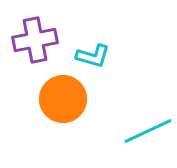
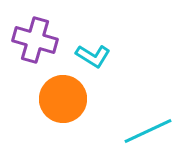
purple cross: rotated 27 degrees clockwise
cyan L-shape: rotated 16 degrees clockwise
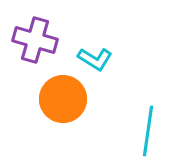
cyan L-shape: moved 2 px right, 3 px down
cyan line: rotated 57 degrees counterclockwise
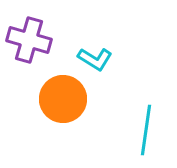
purple cross: moved 6 px left
cyan line: moved 2 px left, 1 px up
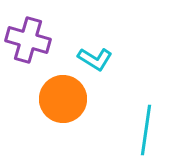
purple cross: moved 1 px left
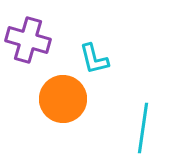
cyan L-shape: moved 1 px left; rotated 44 degrees clockwise
cyan line: moved 3 px left, 2 px up
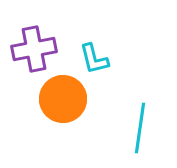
purple cross: moved 6 px right, 9 px down; rotated 27 degrees counterclockwise
cyan line: moved 3 px left
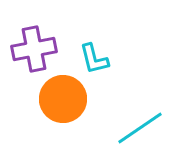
cyan line: rotated 48 degrees clockwise
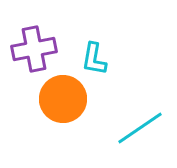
cyan L-shape: rotated 24 degrees clockwise
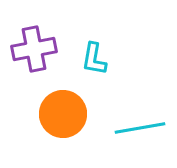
orange circle: moved 15 px down
cyan line: rotated 24 degrees clockwise
